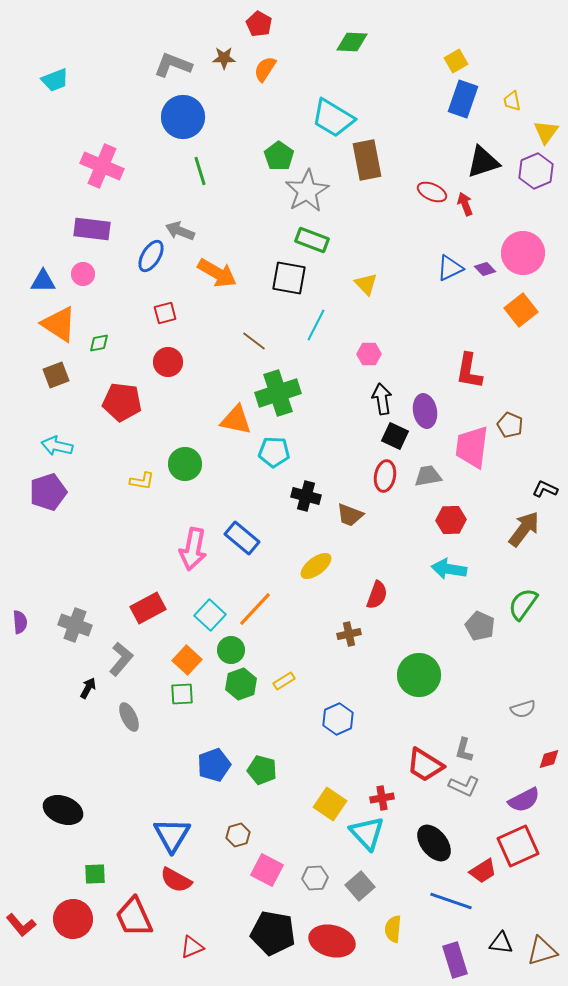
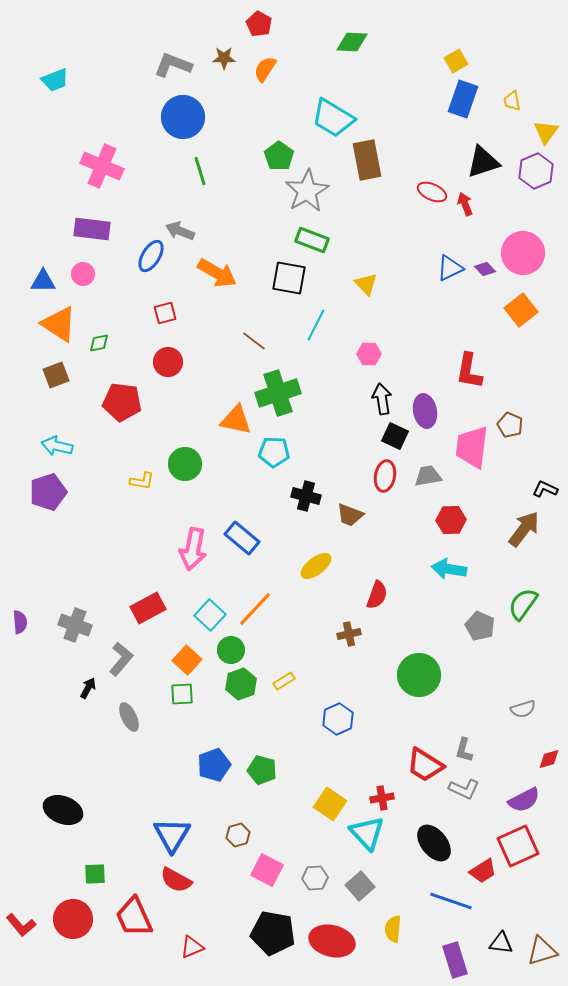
gray L-shape at (464, 786): moved 3 px down
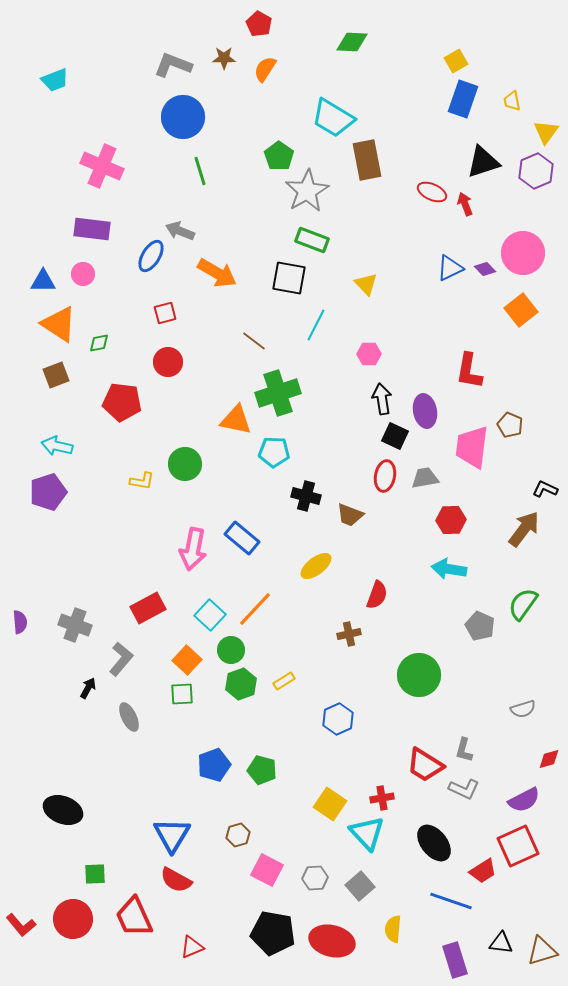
gray trapezoid at (428, 476): moved 3 px left, 2 px down
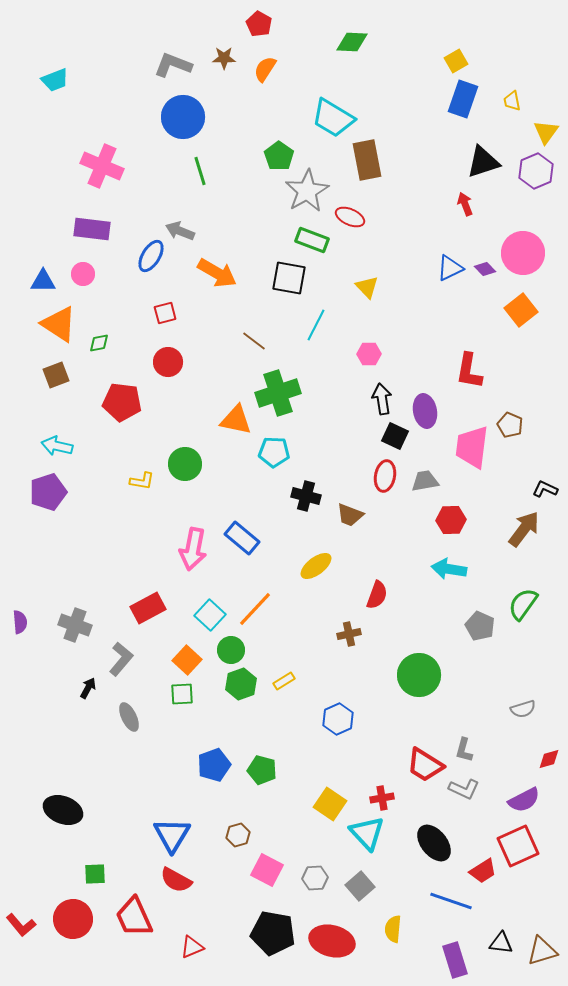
red ellipse at (432, 192): moved 82 px left, 25 px down
yellow triangle at (366, 284): moved 1 px right, 3 px down
gray trapezoid at (425, 478): moved 3 px down
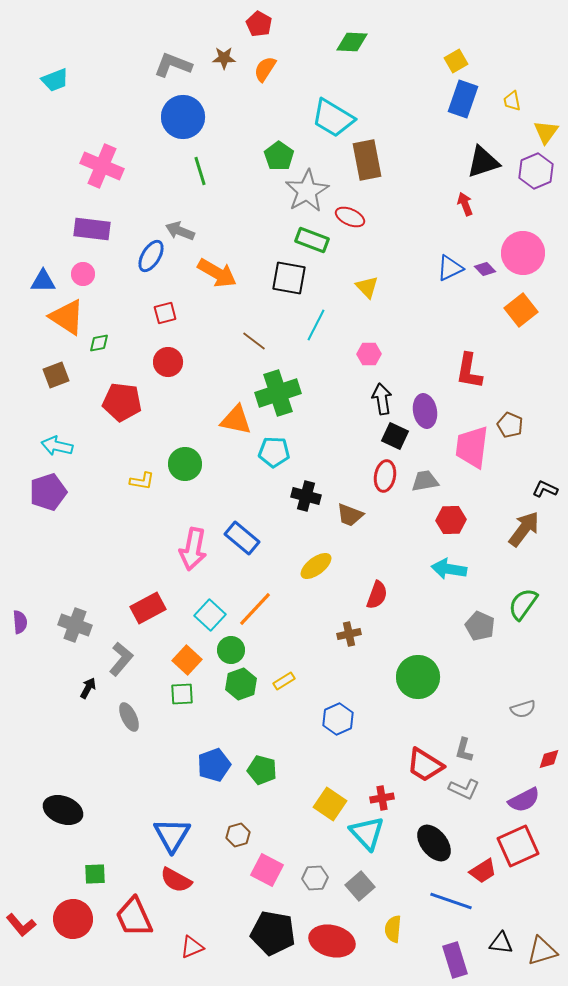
orange triangle at (59, 324): moved 8 px right, 7 px up
green circle at (419, 675): moved 1 px left, 2 px down
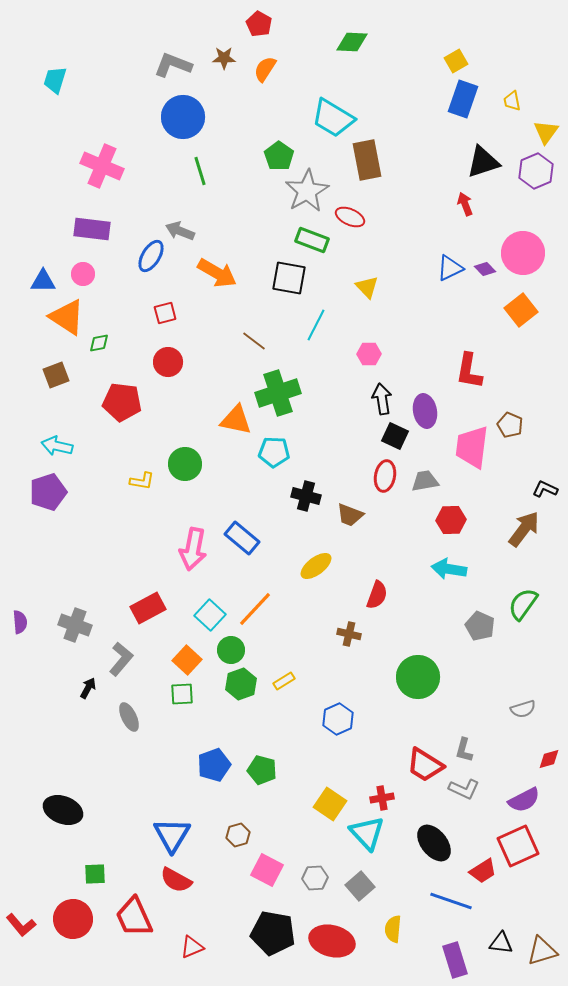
cyan trapezoid at (55, 80): rotated 128 degrees clockwise
brown cross at (349, 634): rotated 25 degrees clockwise
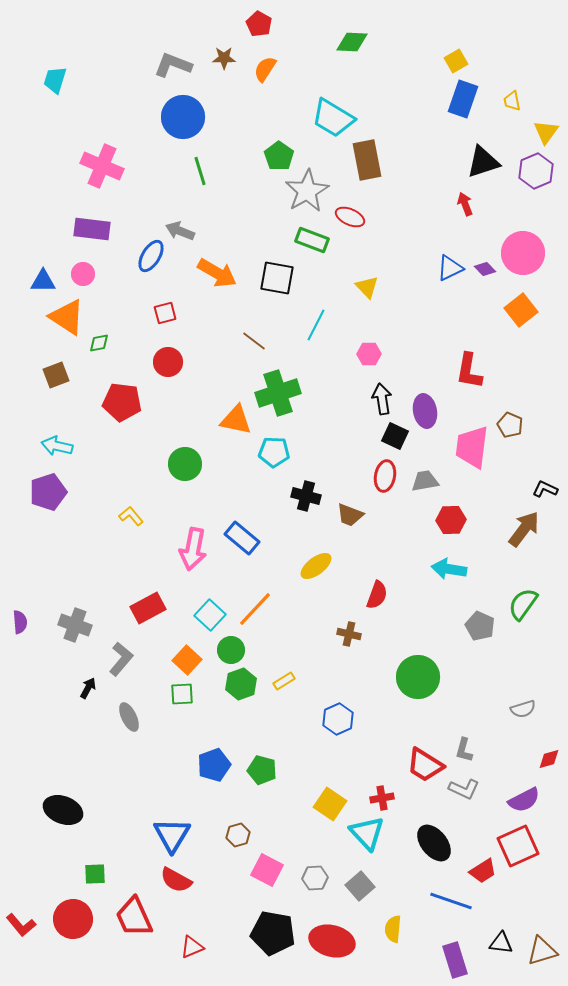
black square at (289, 278): moved 12 px left
yellow L-shape at (142, 481): moved 11 px left, 35 px down; rotated 140 degrees counterclockwise
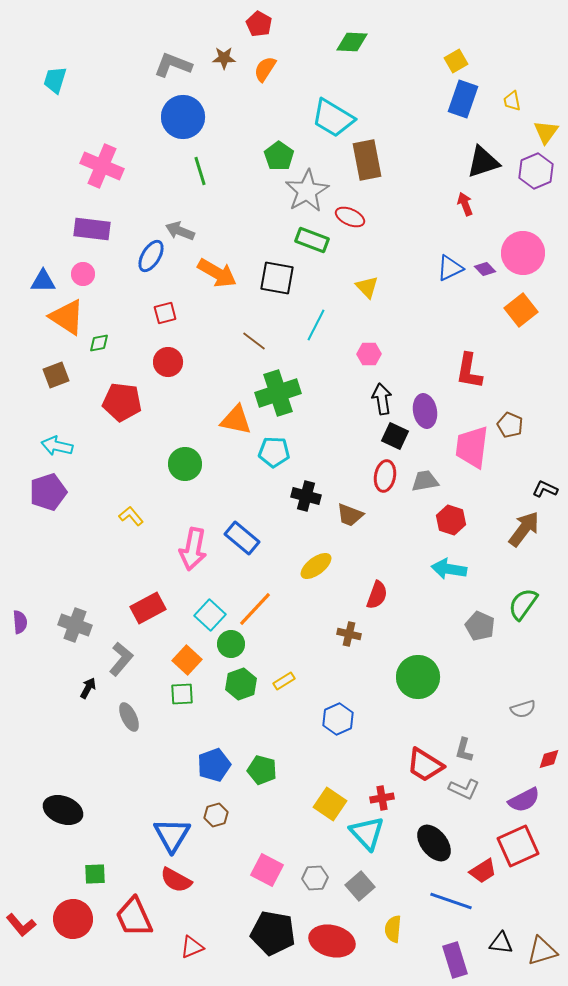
red hexagon at (451, 520): rotated 20 degrees clockwise
green circle at (231, 650): moved 6 px up
brown hexagon at (238, 835): moved 22 px left, 20 px up
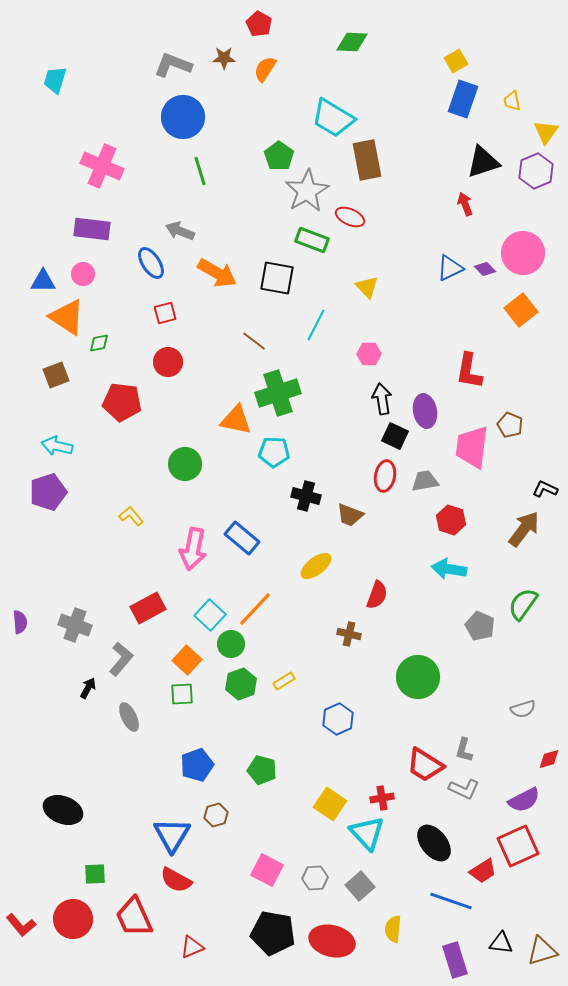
blue ellipse at (151, 256): moved 7 px down; rotated 64 degrees counterclockwise
blue pentagon at (214, 765): moved 17 px left
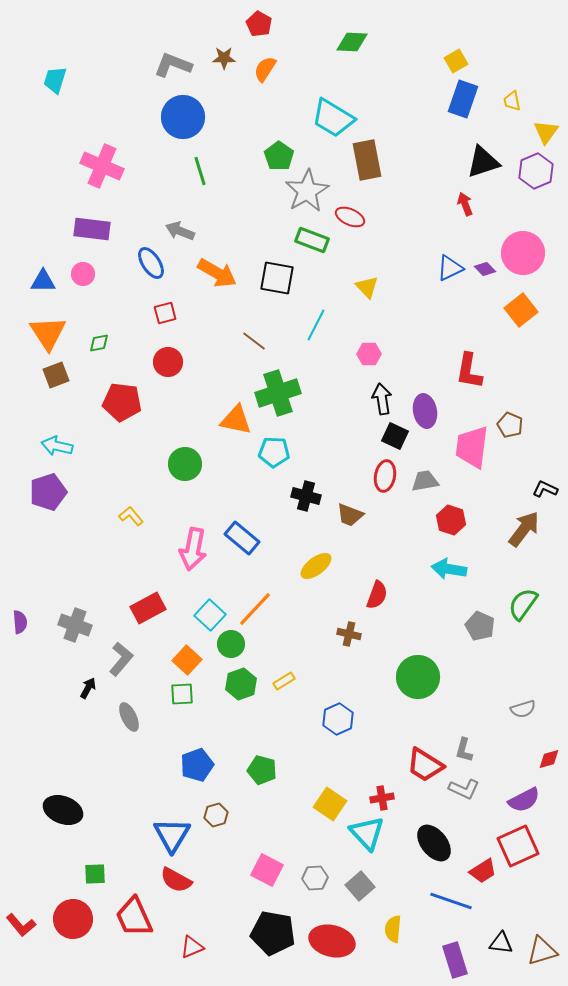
orange triangle at (67, 317): moved 19 px left, 16 px down; rotated 24 degrees clockwise
